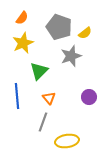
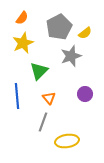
gray pentagon: rotated 25 degrees clockwise
purple circle: moved 4 px left, 3 px up
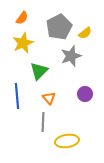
gray line: rotated 18 degrees counterclockwise
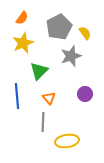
yellow semicircle: rotated 88 degrees counterclockwise
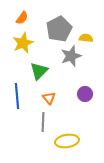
gray pentagon: moved 2 px down
yellow semicircle: moved 1 px right, 5 px down; rotated 48 degrees counterclockwise
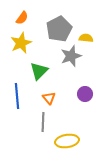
yellow star: moved 2 px left
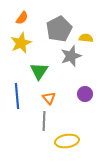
green triangle: rotated 12 degrees counterclockwise
gray line: moved 1 px right, 1 px up
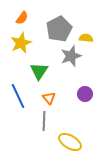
blue line: moved 1 px right; rotated 20 degrees counterclockwise
yellow ellipse: moved 3 px right, 1 px down; rotated 40 degrees clockwise
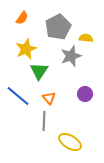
gray pentagon: moved 1 px left, 2 px up
yellow star: moved 5 px right, 6 px down
blue line: rotated 25 degrees counterclockwise
